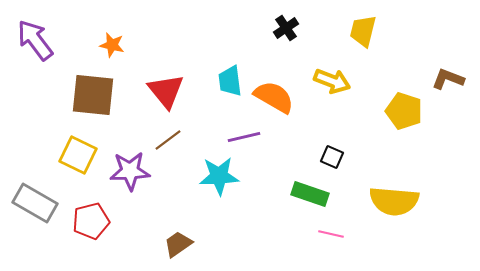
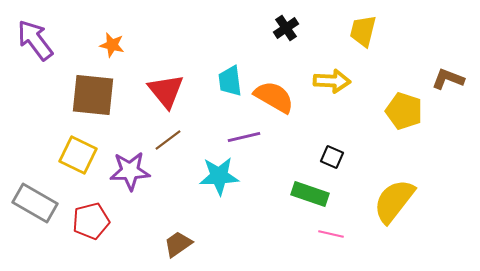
yellow arrow: rotated 18 degrees counterclockwise
yellow semicircle: rotated 123 degrees clockwise
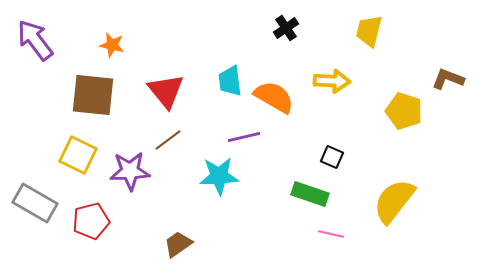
yellow trapezoid: moved 6 px right
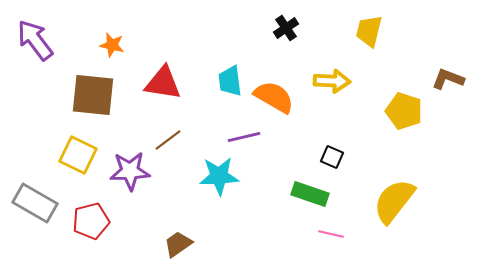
red triangle: moved 3 px left, 8 px up; rotated 42 degrees counterclockwise
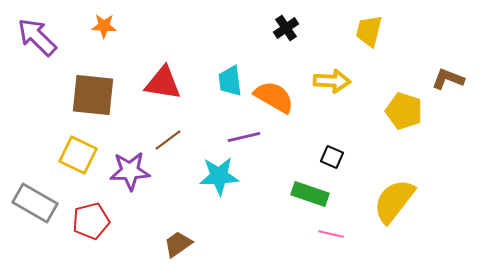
purple arrow: moved 2 px right, 3 px up; rotated 9 degrees counterclockwise
orange star: moved 8 px left, 19 px up; rotated 10 degrees counterclockwise
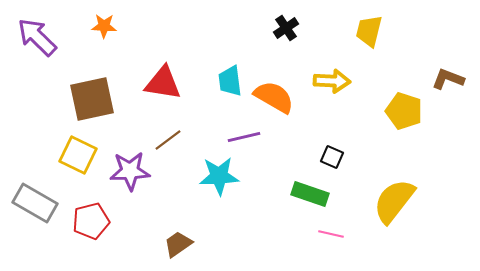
brown square: moved 1 px left, 4 px down; rotated 18 degrees counterclockwise
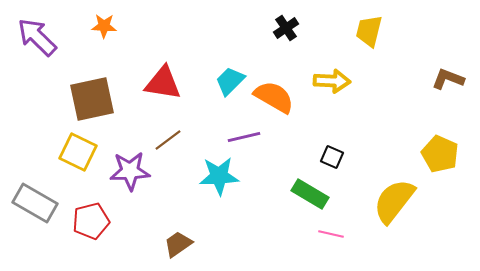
cyan trapezoid: rotated 52 degrees clockwise
yellow pentagon: moved 36 px right, 43 px down; rotated 6 degrees clockwise
yellow square: moved 3 px up
green rectangle: rotated 12 degrees clockwise
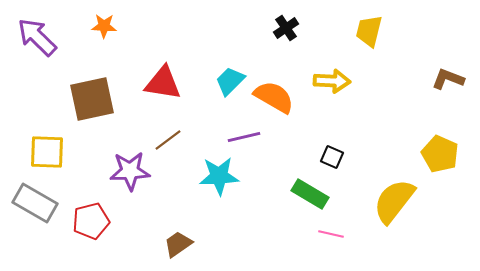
yellow square: moved 31 px left; rotated 24 degrees counterclockwise
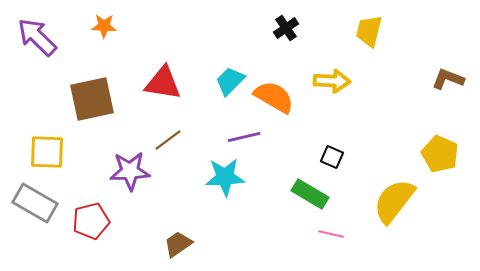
cyan star: moved 6 px right, 1 px down
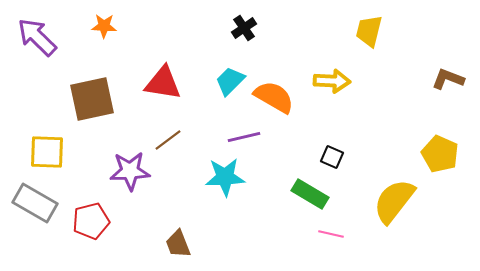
black cross: moved 42 px left
brown trapezoid: rotated 76 degrees counterclockwise
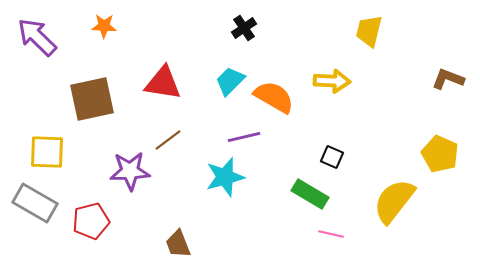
cyan star: rotated 12 degrees counterclockwise
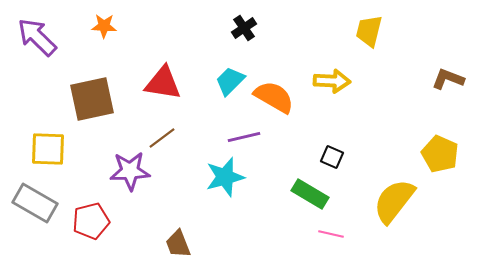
brown line: moved 6 px left, 2 px up
yellow square: moved 1 px right, 3 px up
